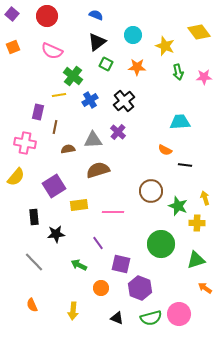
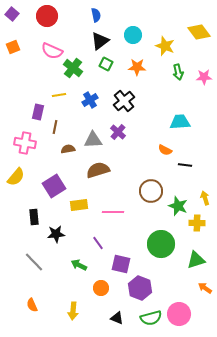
blue semicircle at (96, 15): rotated 56 degrees clockwise
black triangle at (97, 42): moved 3 px right, 1 px up
green cross at (73, 76): moved 8 px up
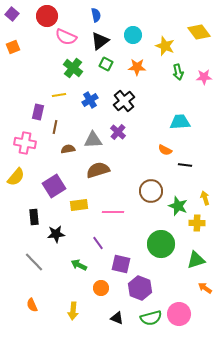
pink semicircle at (52, 51): moved 14 px right, 14 px up
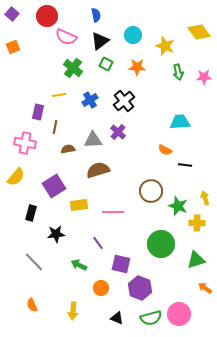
black rectangle at (34, 217): moved 3 px left, 4 px up; rotated 21 degrees clockwise
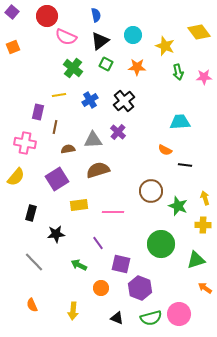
purple square at (12, 14): moved 2 px up
purple square at (54, 186): moved 3 px right, 7 px up
yellow cross at (197, 223): moved 6 px right, 2 px down
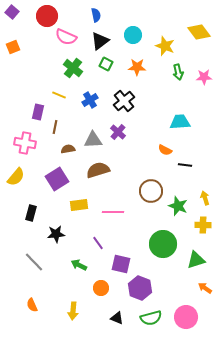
yellow line at (59, 95): rotated 32 degrees clockwise
green circle at (161, 244): moved 2 px right
pink circle at (179, 314): moved 7 px right, 3 px down
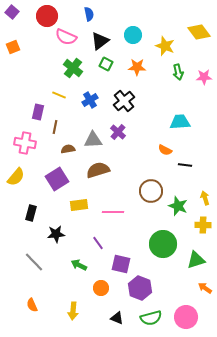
blue semicircle at (96, 15): moved 7 px left, 1 px up
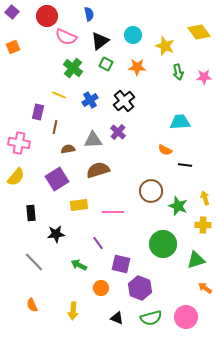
pink cross at (25, 143): moved 6 px left
black rectangle at (31, 213): rotated 21 degrees counterclockwise
